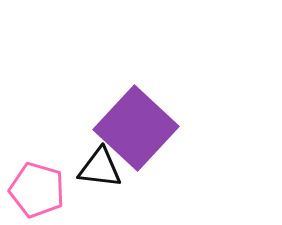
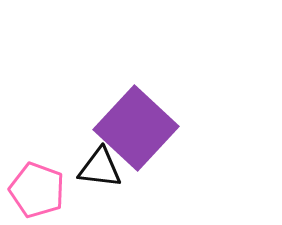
pink pentagon: rotated 4 degrees clockwise
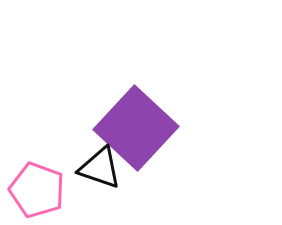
black triangle: rotated 12 degrees clockwise
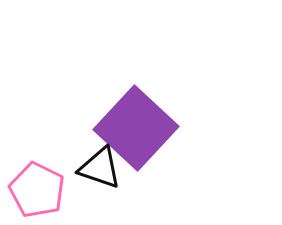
pink pentagon: rotated 6 degrees clockwise
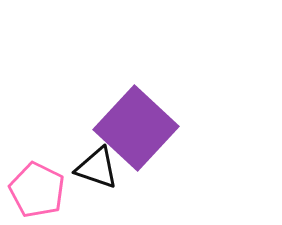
black triangle: moved 3 px left
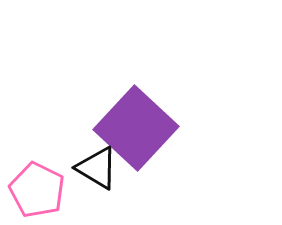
black triangle: rotated 12 degrees clockwise
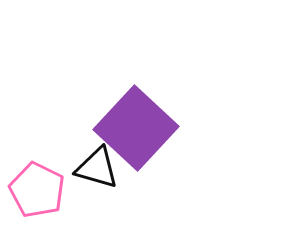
black triangle: rotated 15 degrees counterclockwise
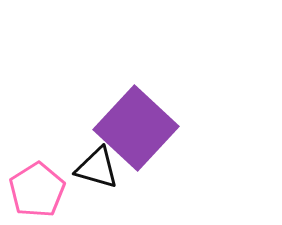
pink pentagon: rotated 14 degrees clockwise
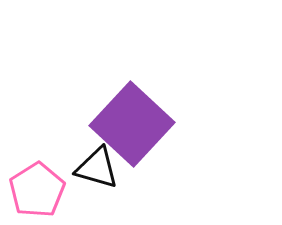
purple square: moved 4 px left, 4 px up
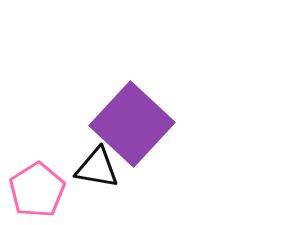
black triangle: rotated 6 degrees counterclockwise
